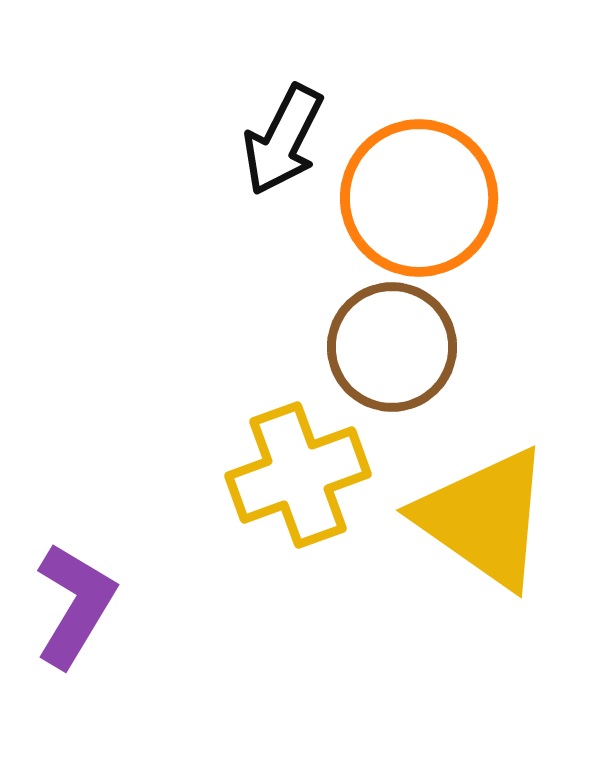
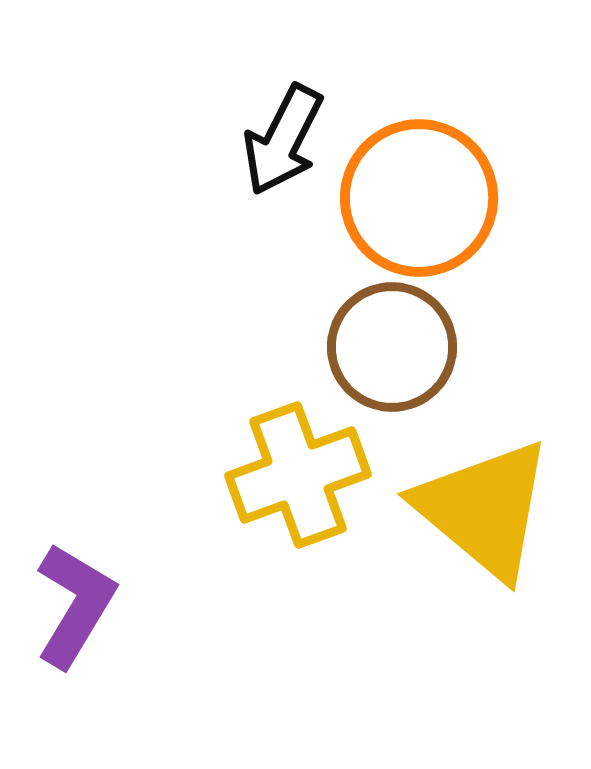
yellow triangle: moved 9 px up; rotated 5 degrees clockwise
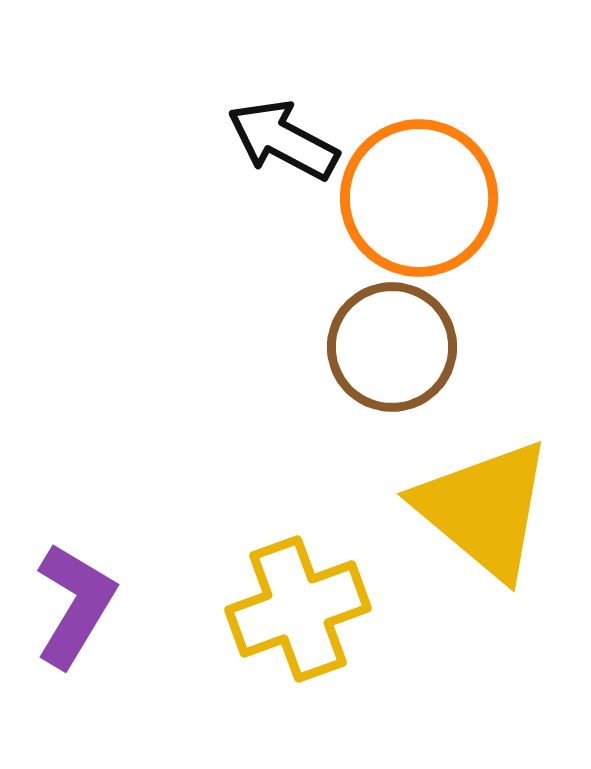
black arrow: rotated 91 degrees clockwise
yellow cross: moved 134 px down
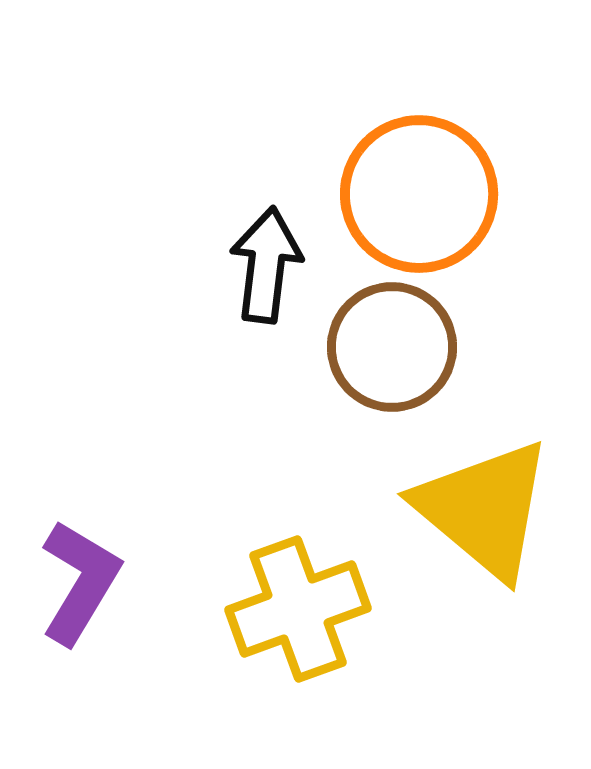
black arrow: moved 17 px left, 125 px down; rotated 69 degrees clockwise
orange circle: moved 4 px up
purple L-shape: moved 5 px right, 23 px up
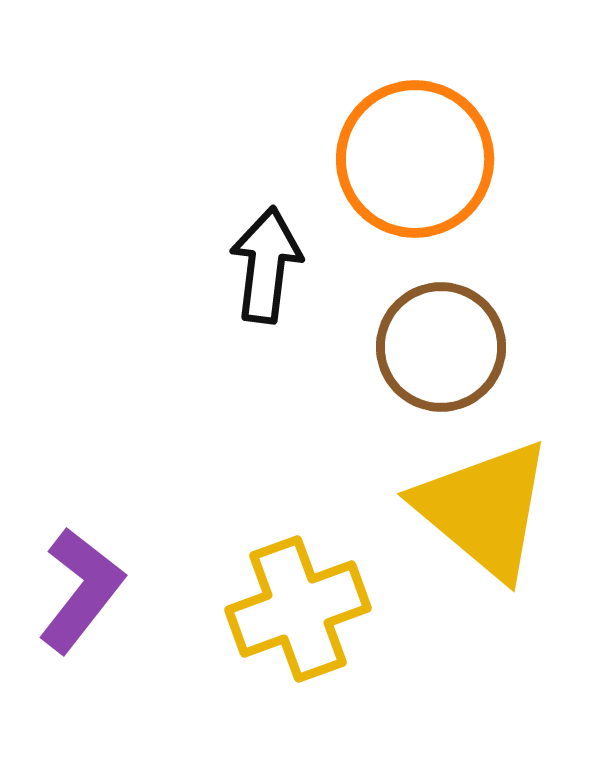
orange circle: moved 4 px left, 35 px up
brown circle: moved 49 px right
purple L-shape: moved 1 px right, 8 px down; rotated 7 degrees clockwise
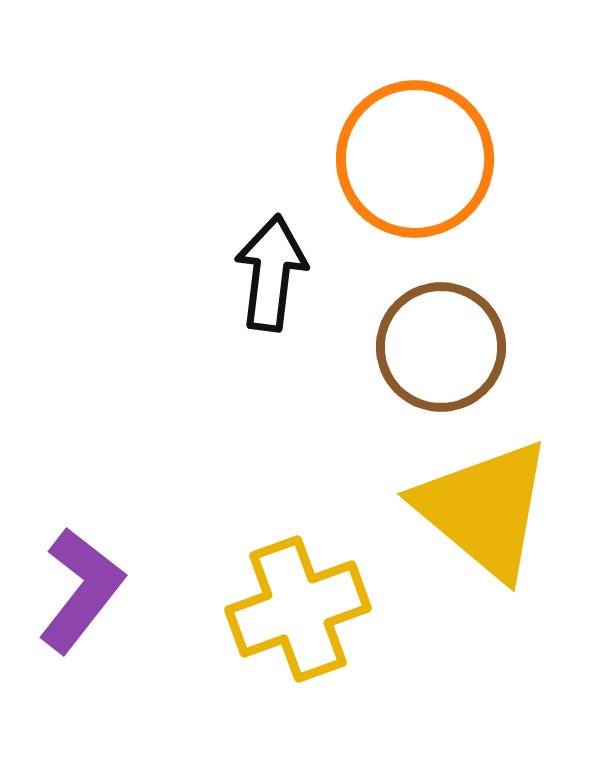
black arrow: moved 5 px right, 8 px down
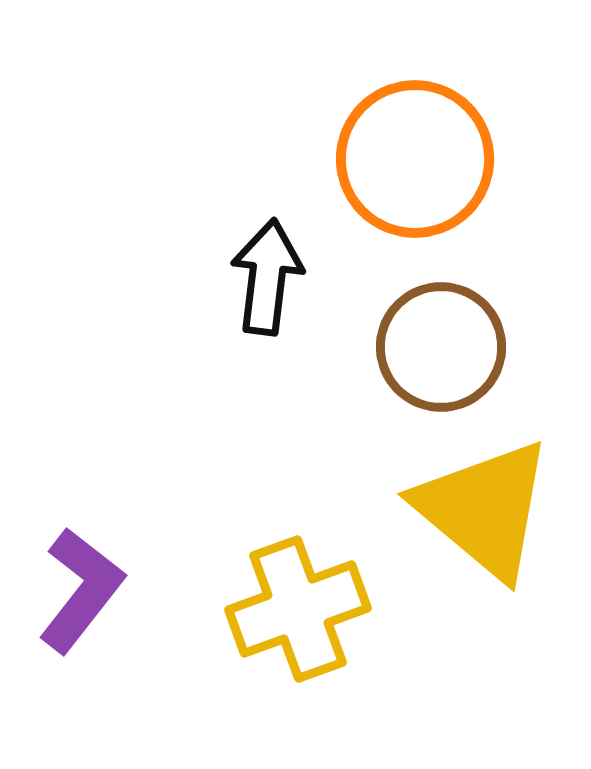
black arrow: moved 4 px left, 4 px down
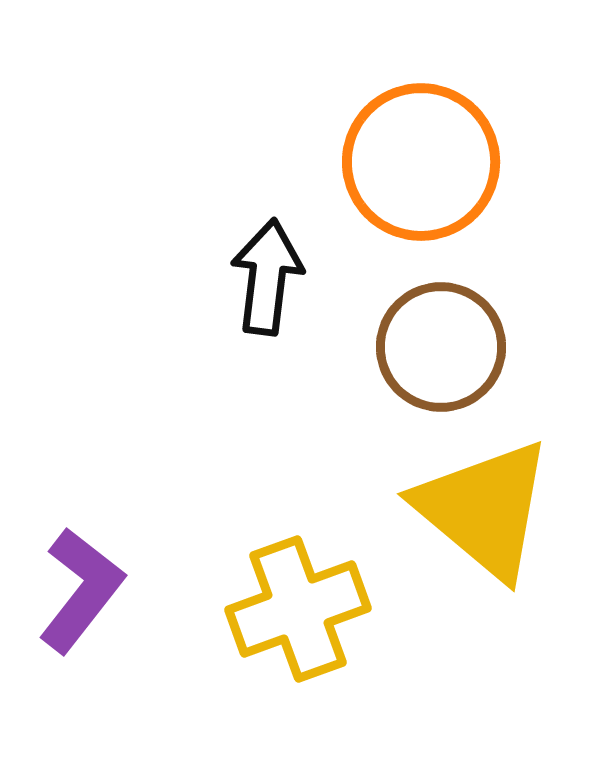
orange circle: moved 6 px right, 3 px down
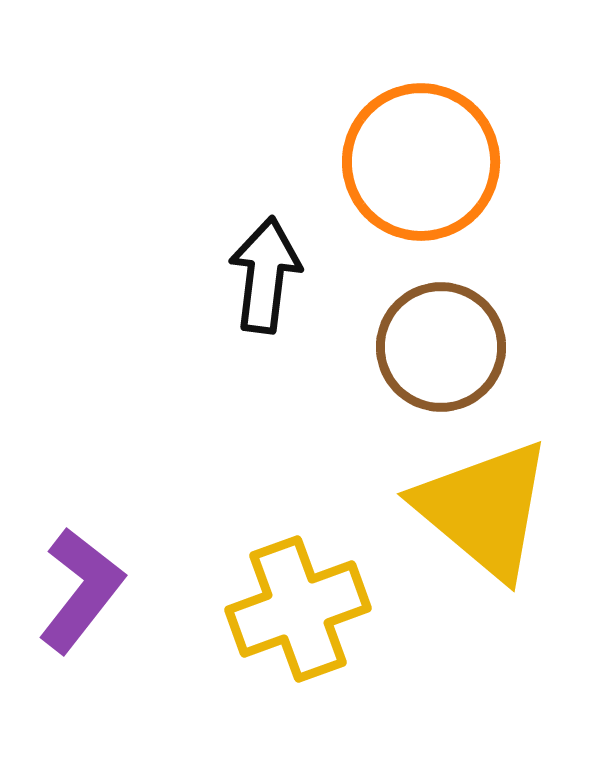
black arrow: moved 2 px left, 2 px up
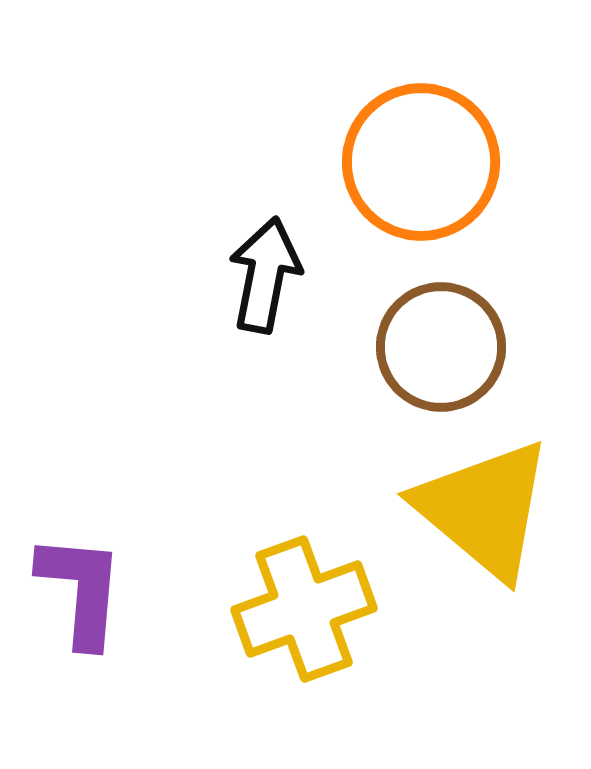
black arrow: rotated 4 degrees clockwise
purple L-shape: rotated 33 degrees counterclockwise
yellow cross: moved 6 px right
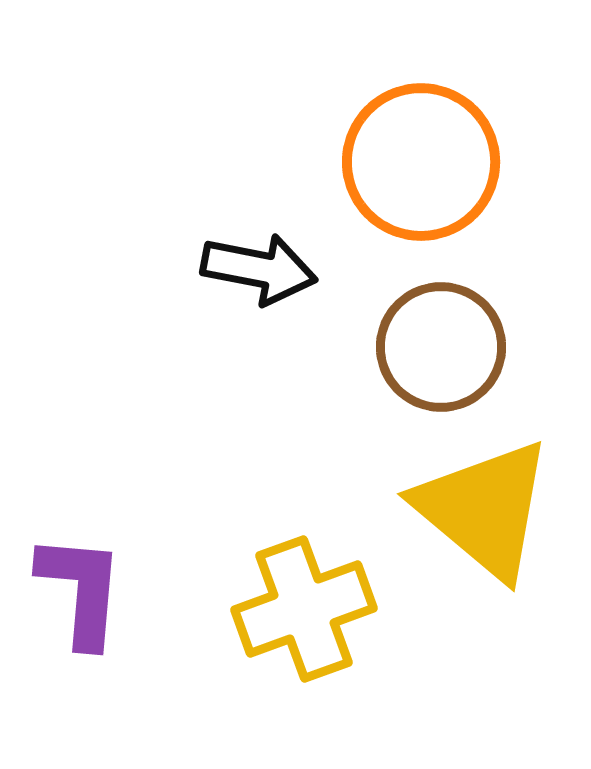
black arrow: moved 6 px left, 6 px up; rotated 90 degrees clockwise
